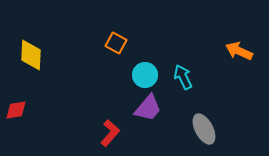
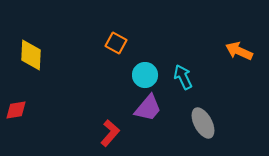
gray ellipse: moved 1 px left, 6 px up
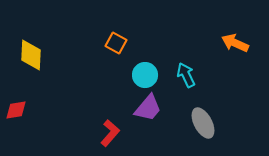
orange arrow: moved 4 px left, 8 px up
cyan arrow: moved 3 px right, 2 px up
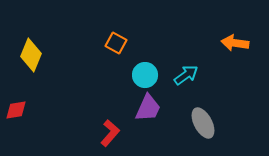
orange arrow: rotated 16 degrees counterclockwise
yellow diamond: rotated 20 degrees clockwise
cyan arrow: rotated 80 degrees clockwise
purple trapezoid: rotated 16 degrees counterclockwise
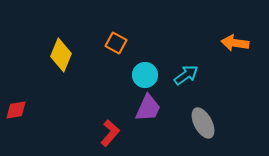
yellow diamond: moved 30 px right
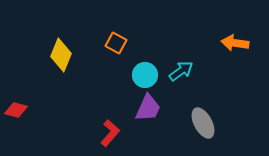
cyan arrow: moved 5 px left, 4 px up
red diamond: rotated 25 degrees clockwise
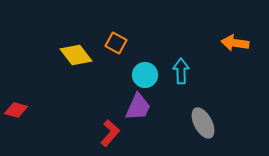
yellow diamond: moved 15 px right; rotated 60 degrees counterclockwise
cyan arrow: rotated 55 degrees counterclockwise
purple trapezoid: moved 10 px left, 1 px up
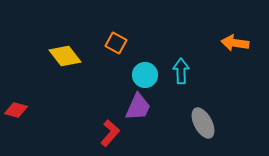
yellow diamond: moved 11 px left, 1 px down
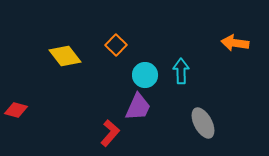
orange square: moved 2 px down; rotated 15 degrees clockwise
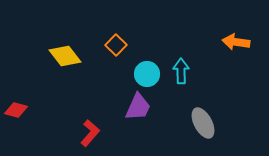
orange arrow: moved 1 px right, 1 px up
cyan circle: moved 2 px right, 1 px up
red L-shape: moved 20 px left
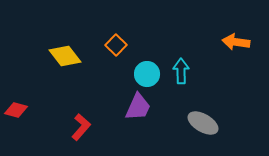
gray ellipse: rotated 32 degrees counterclockwise
red L-shape: moved 9 px left, 6 px up
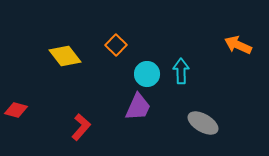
orange arrow: moved 2 px right, 3 px down; rotated 16 degrees clockwise
